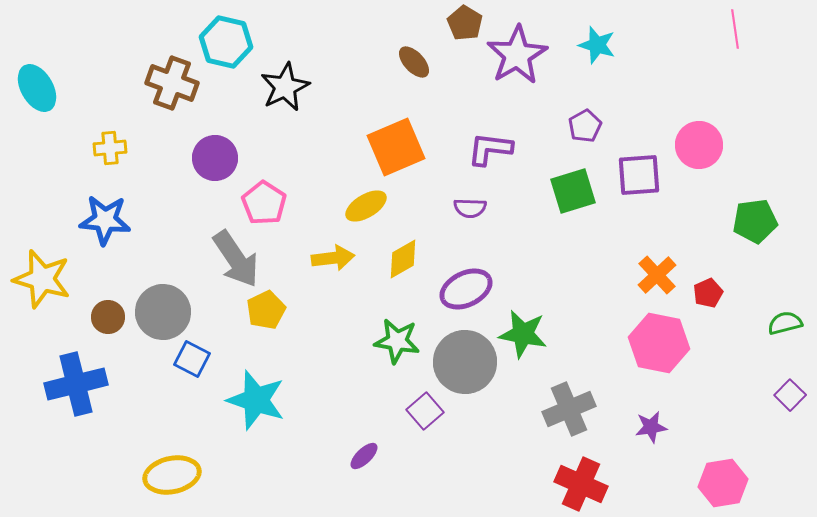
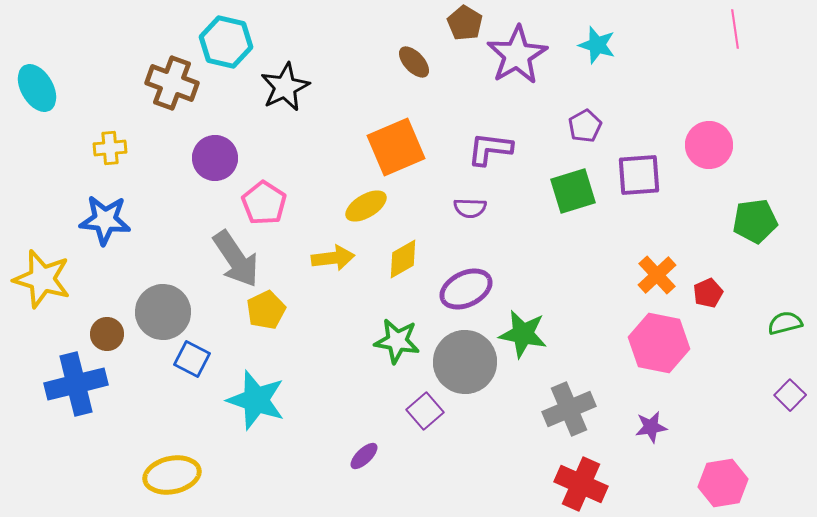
pink circle at (699, 145): moved 10 px right
brown circle at (108, 317): moved 1 px left, 17 px down
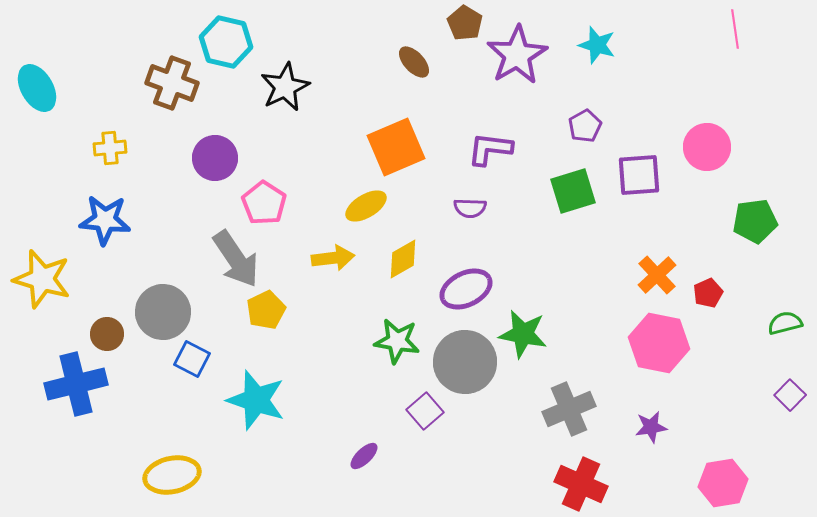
pink circle at (709, 145): moved 2 px left, 2 px down
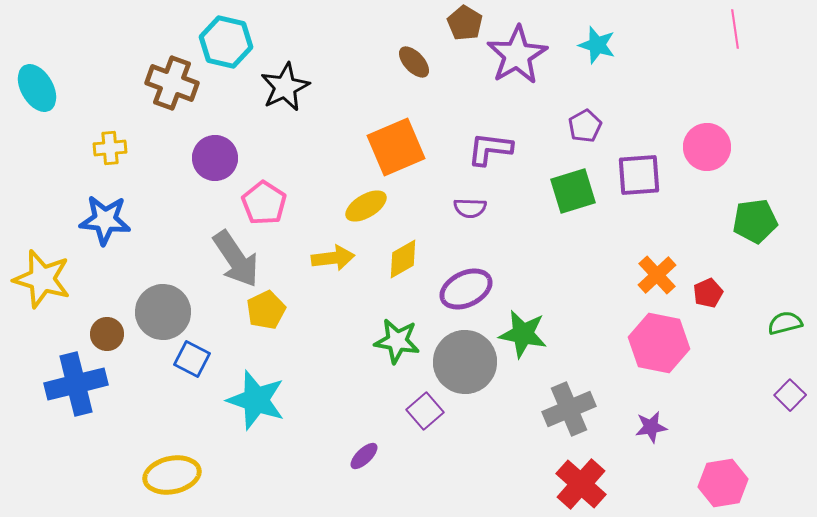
red cross at (581, 484): rotated 18 degrees clockwise
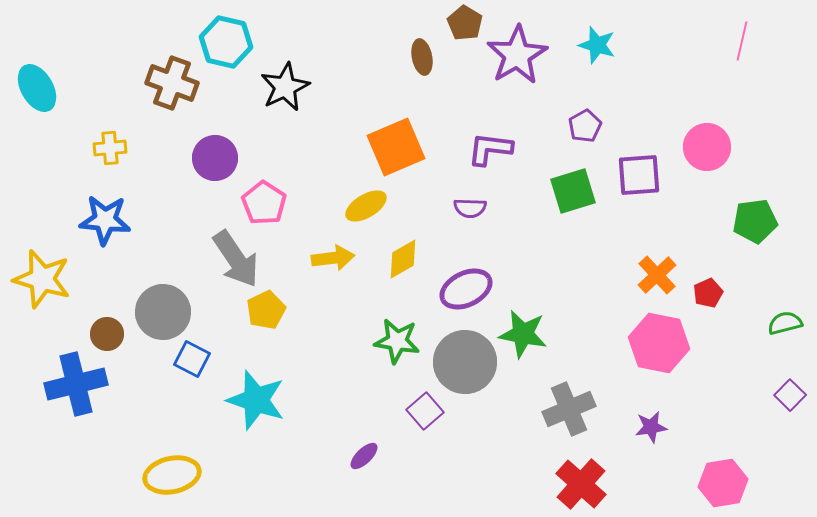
pink line at (735, 29): moved 7 px right, 12 px down; rotated 21 degrees clockwise
brown ellipse at (414, 62): moved 8 px right, 5 px up; rotated 32 degrees clockwise
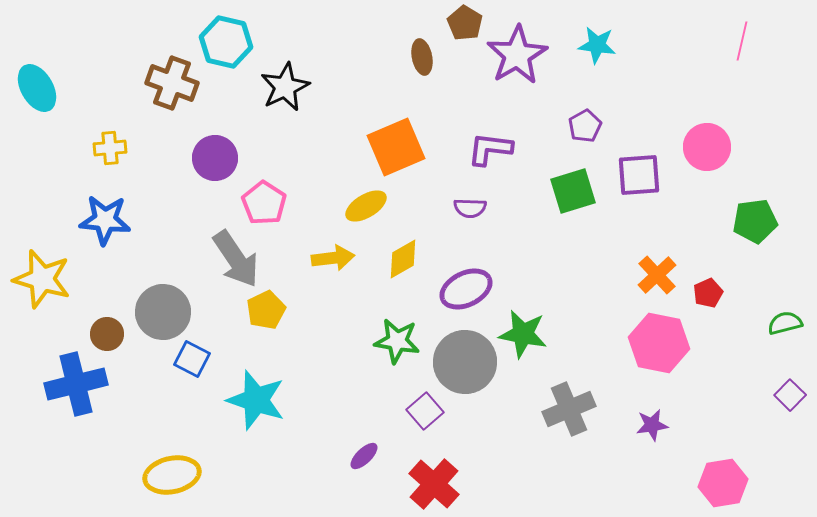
cyan star at (597, 45): rotated 9 degrees counterclockwise
purple star at (651, 427): moved 1 px right, 2 px up
red cross at (581, 484): moved 147 px left
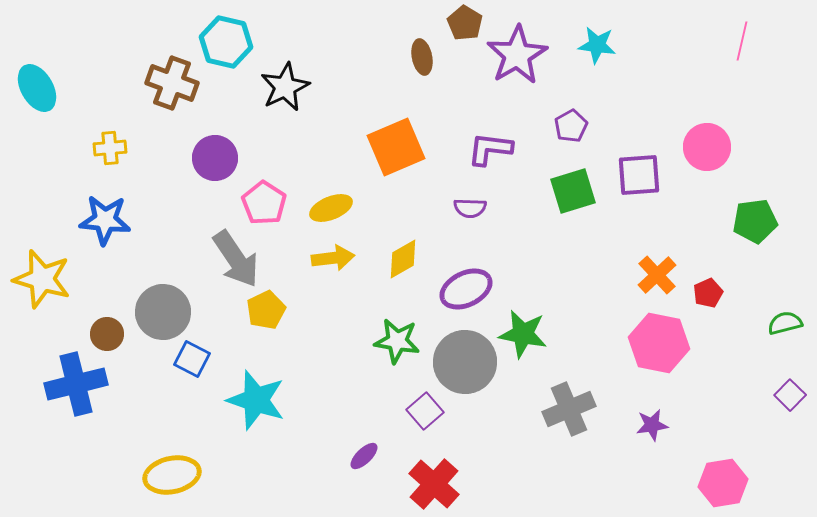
purple pentagon at (585, 126): moved 14 px left
yellow ellipse at (366, 206): moved 35 px left, 2 px down; rotated 9 degrees clockwise
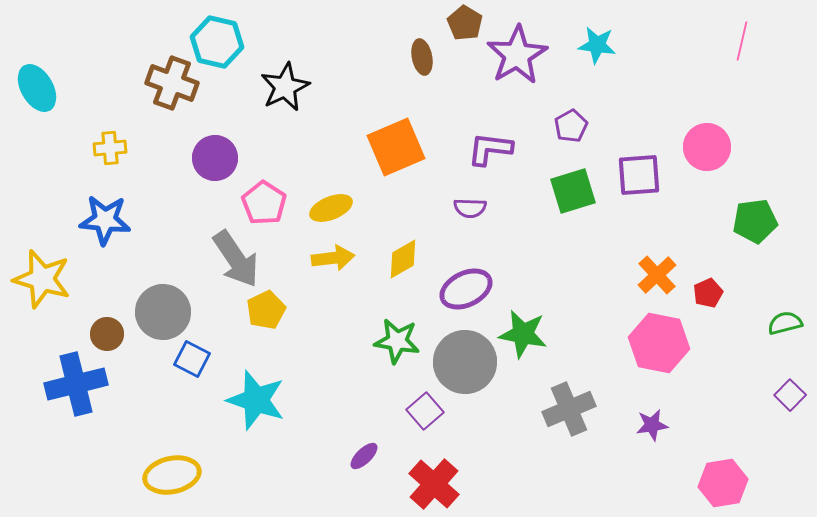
cyan hexagon at (226, 42): moved 9 px left
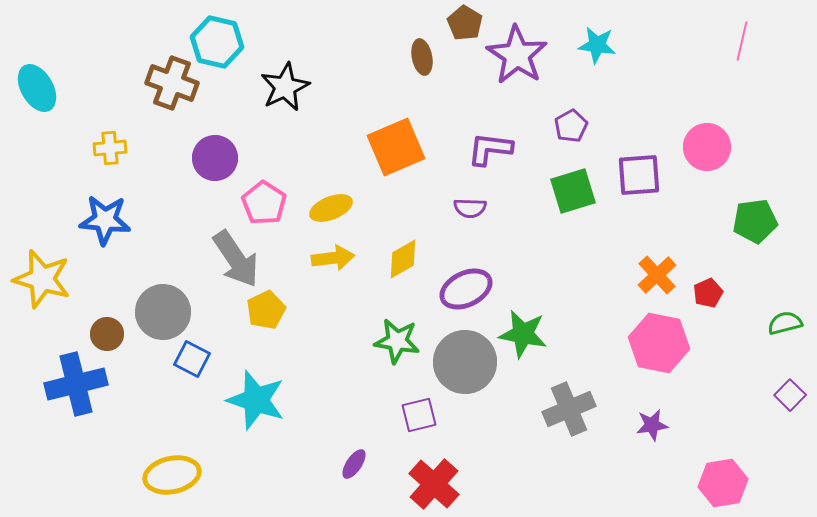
purple star at (517, 55): rotated 8 degrees counterclockwise
purple square at (425, 411): moved 6 px left, 4 px down; rotated 27 degrees clockwise
purple ellipse at (364, 456): moved 10 px left, 8 px down; rotated 12 degrees counterclockwise
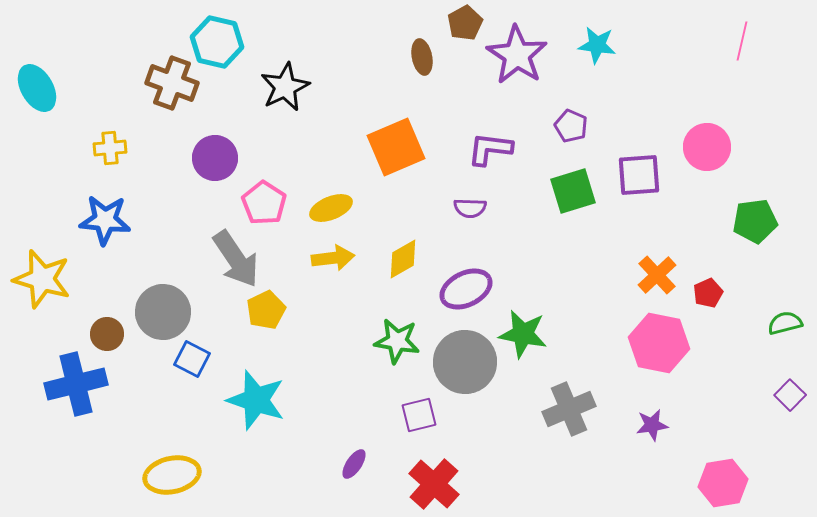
brown pentagon at (465, 23): rotated 12 degrees clockwise
purple pentagon at (571, 126): rotated 20 degrees counterclockwise
